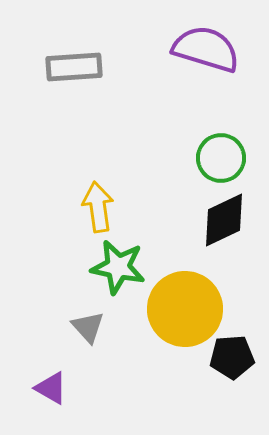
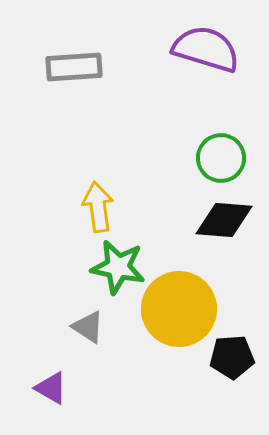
black diamond: rotated 30 degrees clockwise
yellow circle: moved 6 px left
gray triangle: rotated 15 degrees counterclockwise
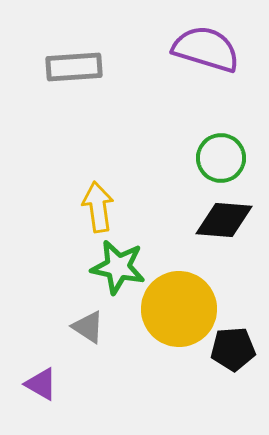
black pentagon: moved 1 px right, 8 px up
purple triangle: moved 10 px left, 4 px up
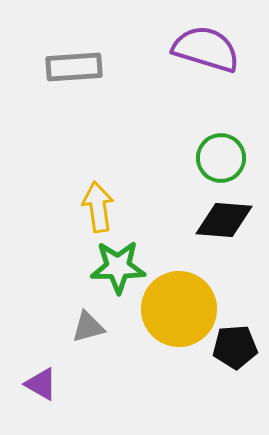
green star: rotated 12 degrees counterclockwise
gray triangle: rotated 48 degrees counterclockwise
black pentagon: moved 2 px right, 2 px up
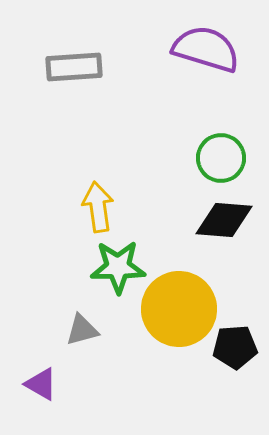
gray triangle: moved 6 px left, 3 px down
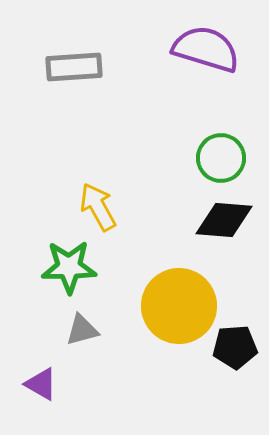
yellow arrow: rotated 21 degrees counterclockwise
green star: moved 49 px left
yellow circle: moved 3 px up
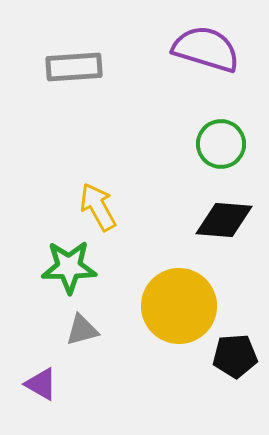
green circle: moved 14 px up
black pentagon: moved 9 px down
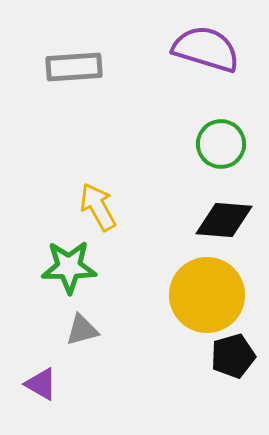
yellow circle: moved 28 px right, 11 px up
black pentagon: moved 2 px left; rotated 12 degrees counterclockwise
